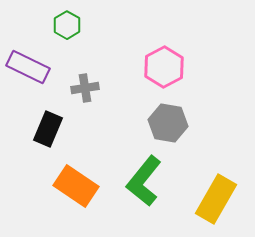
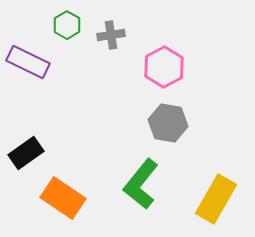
purple rectangle: moved 5 px up
gray cross: moved 26 px right, 53 px up
black rectangle: moved 22 px left, 24 px down; rotated 32 degrees clockwise
green L-shape: moved 3 px left, 3 px down
orange rectangle: moved 13 px left, 12 px down
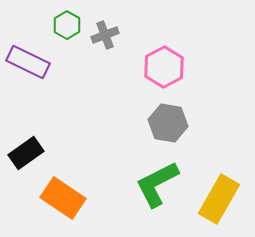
gray cross: moved 6 px left; rotated 12 degrees counterclockwise
green L-shape: moved 16 px right; rotated 24 degrees clockwise
yellow rectangle: moved 3 px right
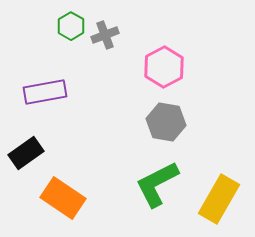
green hexagon: moved 4 px right, 1 px down
purple rectangle: moved 17 px right, 30 px down; rotated 36 degrees counterclockwise
gray hexagon: moved 2 px left, 1 px up
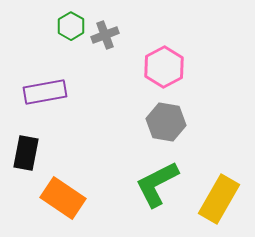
black rectangle: rotated 44 degrees counterclockwise
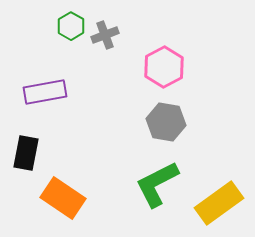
yellow rectangle: moved 4 px down; rotated 24 degrees clockwise
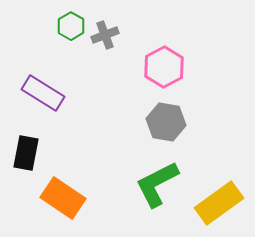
purple rectangle: moved 2 px left, 1 px down; rotated 42 degrees clockwise
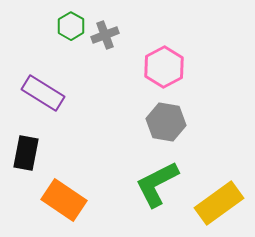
orange rectangle: moved 1 px right, 2 px down
